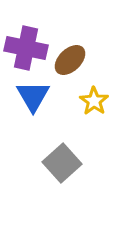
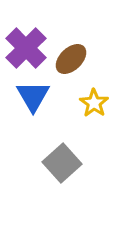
purple cross: rotated 33 degrees clockwise
brown ellipse: moved 1 px right, 1 px up
yellow star: moved 2 px down
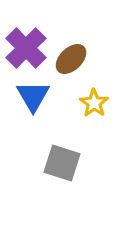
gray square: rotated 30 degrees counterclockwise
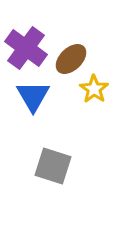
purple cross: rotated 9 degrees counterclockwise
yellow star: moved 14 px up
gray square: moved 9 px left, 3 px down
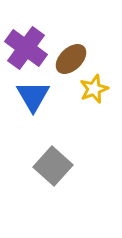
yellow star: rotated 16 degrees clockwise
gray square: rotated 24 degrees clockwise
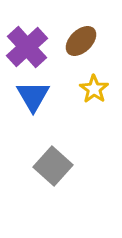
purple cross: moved 1 px right, 1 px up; rotated 12 degrees clockwise
brown ellipse: moved 10 px right, 18 px up
yellow star: rotated 16 degrees counterclockwise
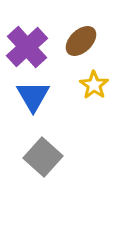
yellow star: moved 4 px up
gray square: moved 10 px left, 9 px up
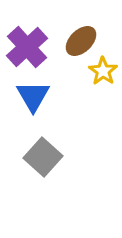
yellow star: moved 9 px right, 14 px up
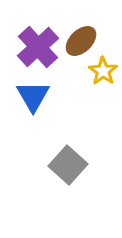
purple cross: moved 11 px right
gray square: moved 25 px right, 8 px down
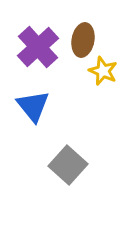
brown ellipse: moved 2 px right, 1 px up; rotated 36 degrees counterclockwise
yellow star: rotated 12 degrees counterclockwise
blue triangle: moved 10 px down; rotated 9 degrees counterclockwise
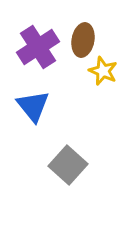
purple cross: rotated 9 degrees clockwise
